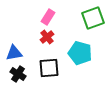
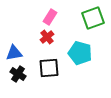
pink rectangle: moved 2 px right
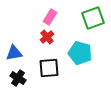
black cross: moved 4 px down
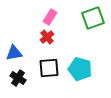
cyan pentagon: moved 16 px down
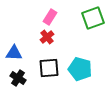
blue triangle: rotated 12 degrees clockwise
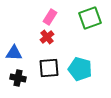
green square: moved 3 px left
black cross: rotated 21 degrees counterclockwise
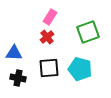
green square: moved 2 px left, 14 px down
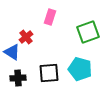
pink rectangle: rotated 14 degrees counterclockwise
red cross: moved 21 px left
blue triangle: moved 2 px left, 1 px up; rotated 30 degrees clockwise
black square: moved 5 px down
black cross: rotated 14 degrees counterclockwise
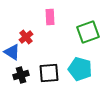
pink rectangle: rotated 21 degrees counterclockwise
black cross: moved 3 px right, 3 px up; rotated 14 degrees counterclockwise
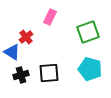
pink rectangle: rotated 28 degrees clockwise
cyan pentagon: moved 10 px right
